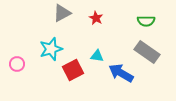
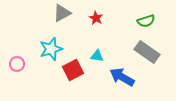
green semicircle: rotated 18 degrees counterclockwise
blue arrow: moved 1 px right, 4 px down
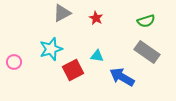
pink circle: moved 3 px left, 2 px up
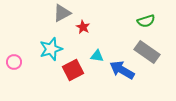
red star: moved 13 px left, 9 px down
blue arrow: moved 7 px up
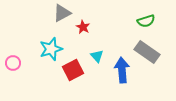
cyan triangle: rotated 40 degrees clockwise
pink circle: moved 1 px left, 1 px down
blue arrow: rotated 55 degrees clockwise
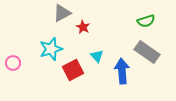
blue arrow: moved 1 px down
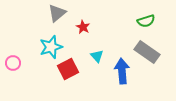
gray triangle: moved 5 px left; rotated 12 degrees counterclockwise
cyan star: moved 2 px up
red square: moved 5 px left, 1 px up
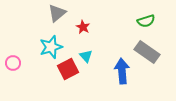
cyan triangle: moved 11 px left
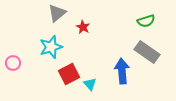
cyan triangle: moved 4 px right, 28 px down
red square: moved 1 px right, 5 px down
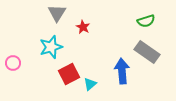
gray triangle: rotated 18 degrees counterclockwise
cyan triangle: rotated 32 degrees clockwise
